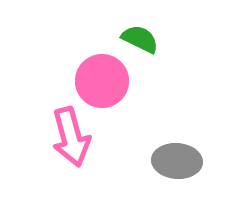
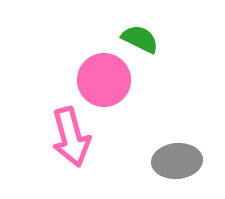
pink circle: moved 2 px right, 1 px up
gray ellipse: rotated 9 degrees counterclockwise
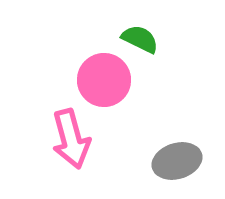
pink arrow: moved 2 px down
gray ellipse: rotated 12 degrees counterclockwise
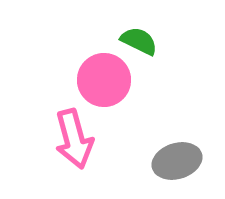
green semicircle: moved 1 px left, 2 px down
pink arrow: moved 3 px right
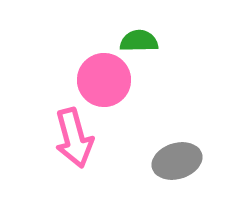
green semicircle: rotated 27 degrees counterclockwise
pink arrow: moved 1 px up
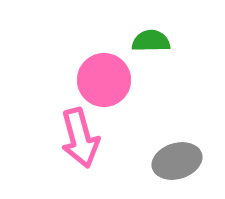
green semicircle: moved 12 px right
pink arrow: moved 6 px right
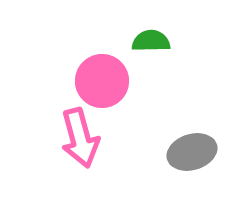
pink circle: moved 2 px left, 1 px down
gray ellipse: moved 15 px right, 9 px up
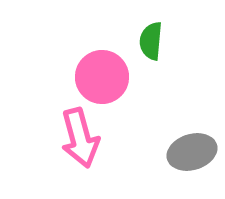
green semicircle: rotated 84 degrees counterclockwise
pink circle: moved 4 px up
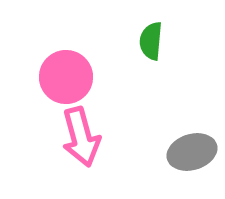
pink circle: moved 36 px left
pink arrow: moved 1 px right, 1 px up
